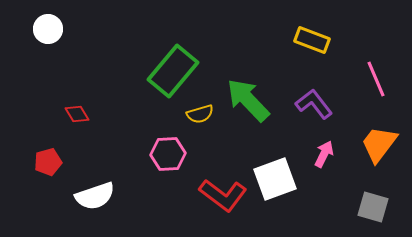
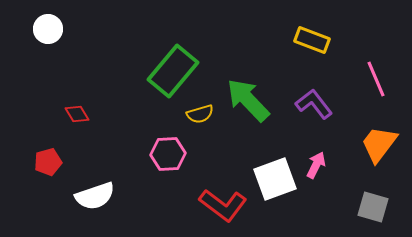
pink arrow: moved 8 px left, 11 px down
red L-shape: moved 10 px down
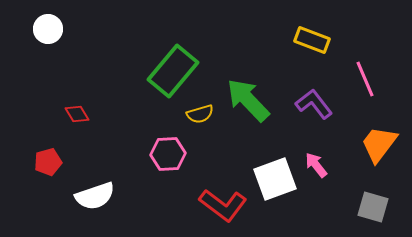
pink line: moved 11 px left
pink arrow: rotated 64 degrees counterclockwise
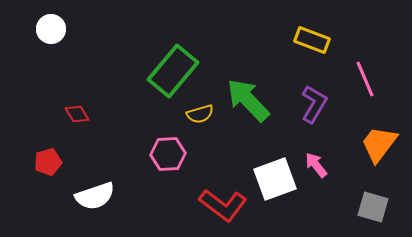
white circle: moved 3 px right
purple L-shape: rotated 69 degrees clockwise
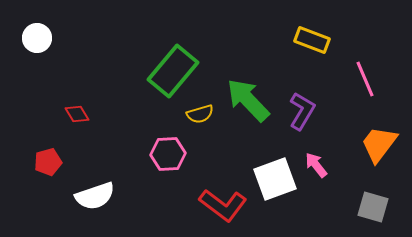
white circle: moved 14 px left, 9 px down
purple L-shape: moved 12 px left, 7 px down
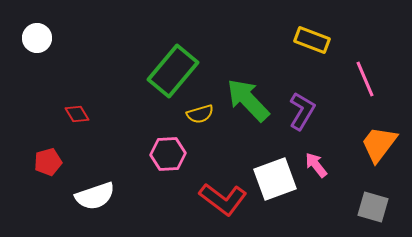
red L-shape: moved 6 px up
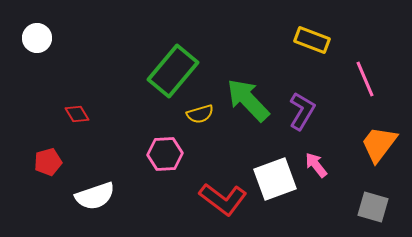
pink hexagon: moved 3 px left
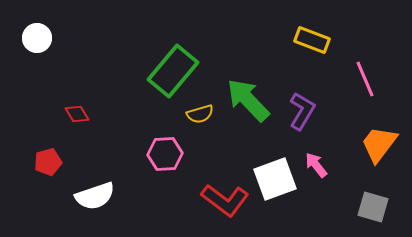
red L-shape: moved 2 px right, 1 px down
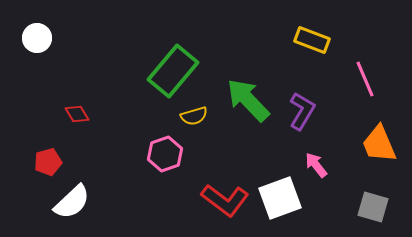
yellow semicircle: moved 6 px left, 2 px down
orange trapezoid: rotated 60 degrees counterclockwise
pink hexagon: rotated 16 degrees counterclockwise
white square: moved 5 px right, 19 px down
white semicircle: moved 23 px left, 6 px down; rotated 24 degrees counterclockwise
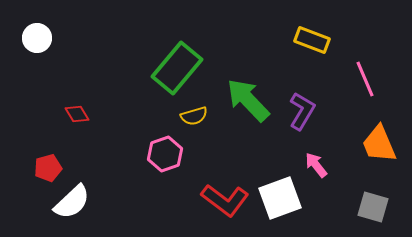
green rectangle: moved 4 px right, 3 px up
red pentagon: moved 6 px down
